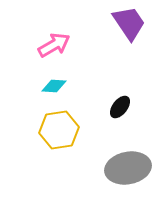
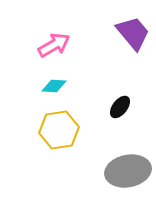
purple trapezoid: moved 4 px right, 10 px down; rotated 6 degrees counterclockwise
gray ellipse: moved 3 px down
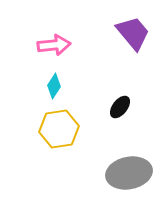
pink arrow: rotated 24 degrees clockwise
cyan diamond: rotated 60 degrees counterclockwise
yellow hexagon: moved 1 px up
gray ellipse: moved 1 px right, 2 px down
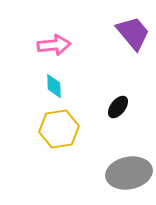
cyan diamond: rotated 35 degrees counterclockwise
black ellipse: moved 2 px left
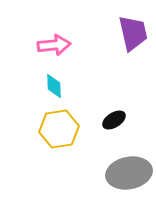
purple trapezoid: rotated 27 degrees clockwise
black ellipse: moved 4 px left, 13 px down; rotated 20 degrees clockwise
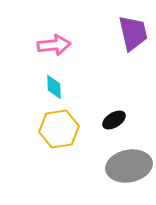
cyan diamond: moved 1 px down
gray ellipse: moved 7 px up
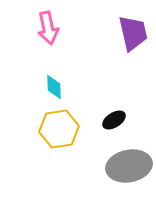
pink arrow: moved 6 px left, 17 px up; rotated 84 degrees clockwise
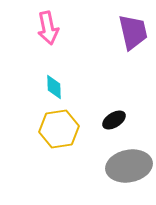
purple trapezoid: moved 1 px up
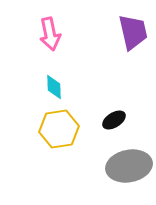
pink arrow: moved 2 px right, 6 px down
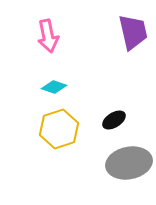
pink arrow: moved 2 px left, 2 px down
cyan diamond: rotated 70 degrees counterclockwise
yellow hexagon: rotated 9 degrees counterclockwise
gray ellipse: moved 3 px up
